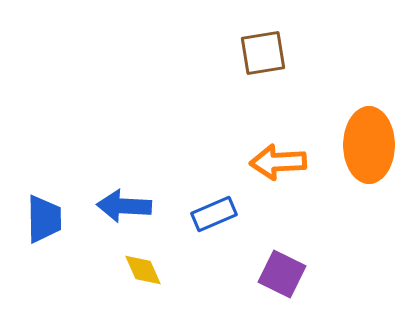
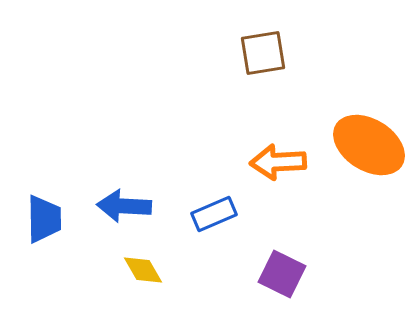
orange ellipse: rotated 58 degrees counterclockwise
yellow diamond: rotated 6 degrees counterclockwise
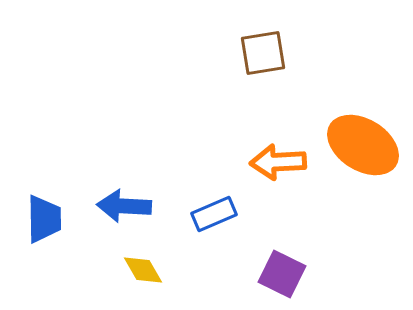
orange ellipse: moved 6 px left
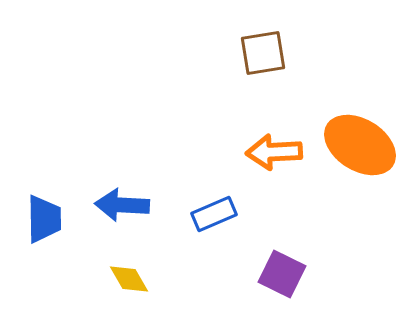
orange ellipse: moved 3 px left
orange arrow: moved 4 px left, 10 px up
blue arrow: moved 2 px left, 1 px up
yellow diamond: moved 14 px left, 9 px down
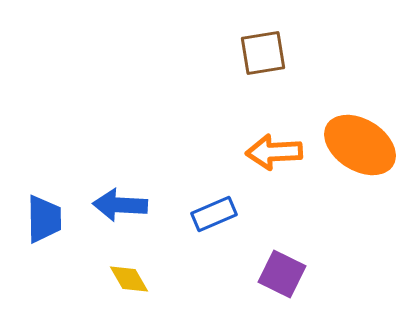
blue arrow: moved 2 px left
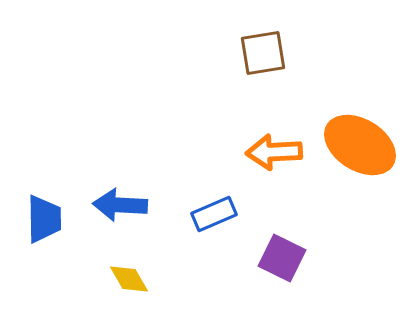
purple square: moved 16 px up
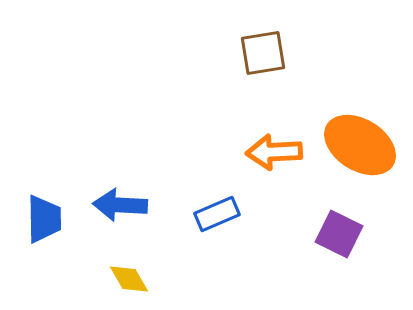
blue rectangle: moved 3 px right
purple square: moved 57 px right, 24 px up
